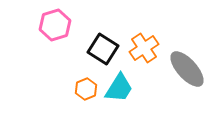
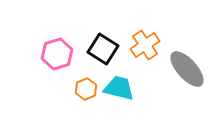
pink hexagon: moved 2 px right, 29 px down
orange cross: moved 1 px right, 3 px up
cyan trapezoid: rotated 108 degrees counterclockwise
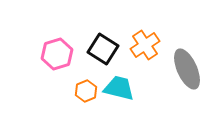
gray ellipse: rotated 18 degrees clockwise
orange hexagon: moved 2 px down
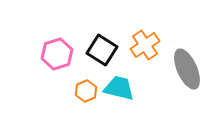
black square: moved 1 px left, 1 px down
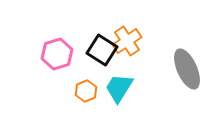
orange cross: moved 18 px left, 4 px up
cyan trapezoid: rotated 72 degrees counterclockwise
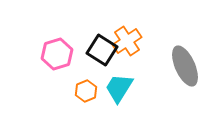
gray ellipse: moved 2 px left, 3 px up
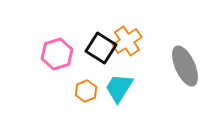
black square: moved 1 px left, 2 px up
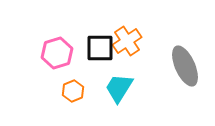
black square: moved 1 px left; rotated 32 degrees counterclockwise
pink hexagon: moved 1 px up
orange hexagon: moved 13 px left
